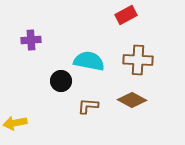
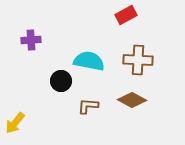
yellow arrow: rotated 40 degrees counterclockwise
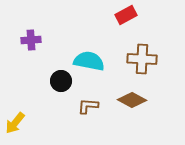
brown cross: moved 4 px right, 1 px up
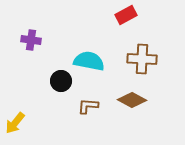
purple cross: rotated 12 degrees clockwise
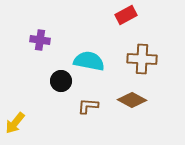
purple cross: moved 9 px right
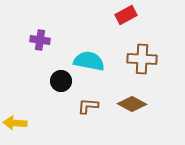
brown diamond: moved 4 px down
yellow arrow: rotated 55 degrees clockwise
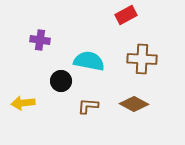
brown diamond: moved 2 px right
yellow arrow: moved 8 px right, 20 px up; rotated 10 degrees counterclockwise
